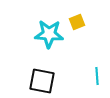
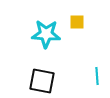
yellow square: rotated 21 degrees clockwise
cyan star: moved 3 px left
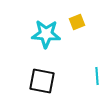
yellow square: rotated 21 degrees counterclockwise
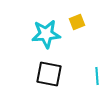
cyan star: rotated 8 degrees counterclockwise
black square: moved 7 px right, 7 px up
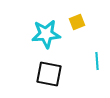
cyan line: moved 15 px up
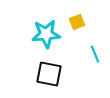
cyan line: moved 2 px left, 7 px up; rotated 18 degrees counterclockwise
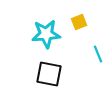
yellow square: moved 2 px right
cyan line: moved 3 px right
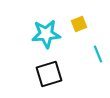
yellow square: moved 2 px down
black square: rotated 28 degrees counterclockwise
